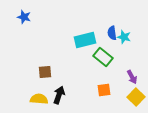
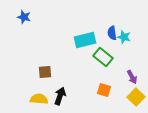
orange square: rotated 24 degrees clockwise
black arrow: moved 1 px right, 1 px down
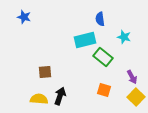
blue semicircle: moved 12 px left, 14 px up
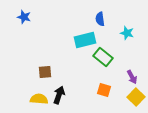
cyan star: moved 3 px right, 4 px up
black arrow: moved 1 px left, 1 px up
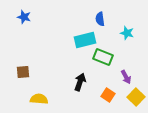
green rectangle: rotated 18 degrees counterclockwise
brown square: moved 22 px left
purple arrow: moved 6 px left
orange square: moved 4 px right, 5 px down; rotated 16 degrees clockwise
black arrow: moved 21 px right, 13 px up
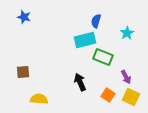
blue semicircle: moved 4 px left, 2 px down; rotated 24 degrees clockwise
cyan star: rotated 24 degrees clockwise
black arrow: rotated 42 degrees counterclockwise
yellow square: moved 5 px left; rotated 18 degrees counterclockwise
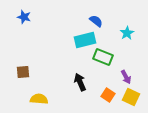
blue semicircle: rotated 112 degrees clockwise
